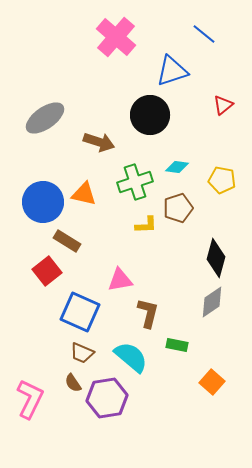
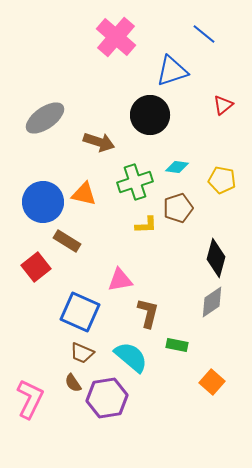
red square: moved 11 px left, 4 px up
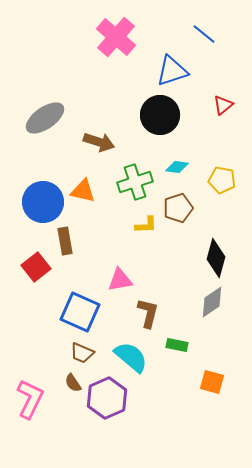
black circle: moved 10 px right
orange triangle: moved 1 px left, 3 px up
brown rectangle: moved 2 px left; rotated 48 degrees clockwise
orange square: rotated 25 degrees counterclockwise
purple hexagon: rotated 15 degrees counterclockwise
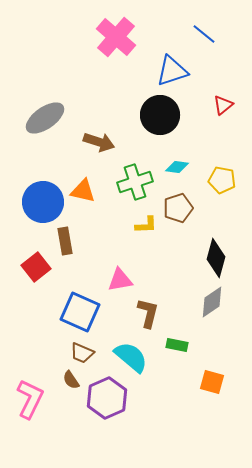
brown semicircle: moved 2 px left, 3 px up
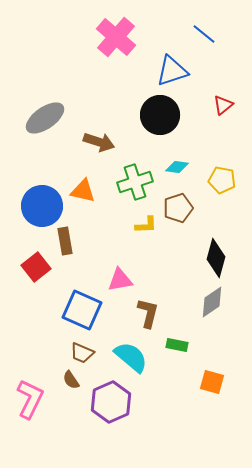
blue circle: moved 1 px left, 4 px down
blue square: moved 2 px right, 2 px up
purple hexagon: moved 4 px right, 4 px down
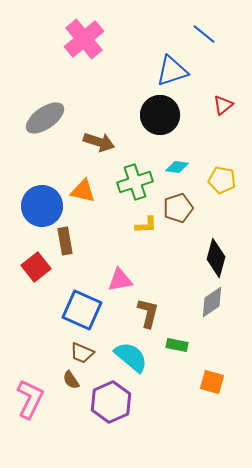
pink cross: moved 32 px left, 2 px down; rotated 9 degrees clockwise
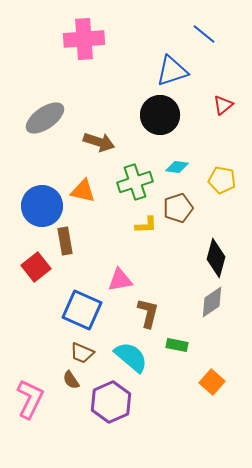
pink cross: rotated 36 degrees clockwise
orange square: rotated 25 degrees clockwise
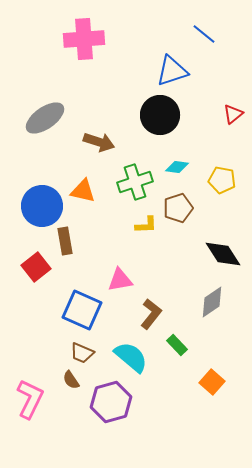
red triangle: moved 10 px right, 9 px down
black diamond: moved 7 px right, 4 px up; rotated 48 degrees counterclockwise
brown L-shape: moved 3 px right, 1 px down; rotated 24 degrees clockwise
green rectangle: rotated 35 degrees clockwise
purple hexagon: rotated 9 degrees clockwise
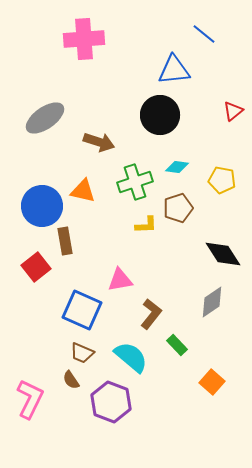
blue triangle: moved 2 px right, 1 px up; rotated 12 degrees clockwise
red triangle: moved 3 px up
purple hexagon: rotated 24 degrees counterclockwise
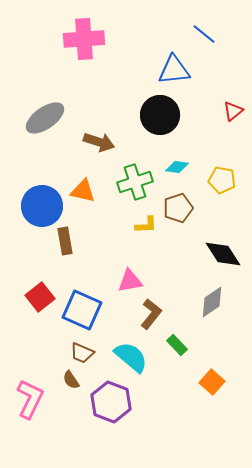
red square: moved 4 px right, 30 px down
pink triangle: moved 10 px right, 1 px down
